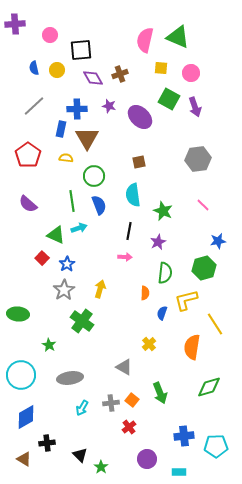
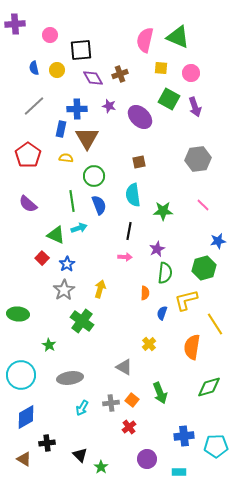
green star at (163, 211): rotated 24 degrees counterclockwise
purple star at (158, 242): moved 1 px left, 7 px down
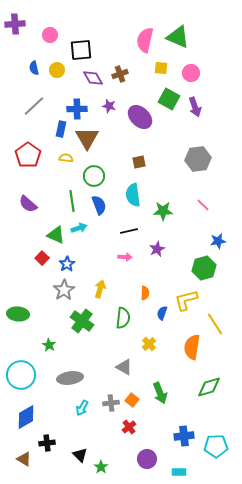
black line at (129, 231): rotated 66 degrees clockwise
green semicircle at (165, 273): moved 42 px left, 45 px down
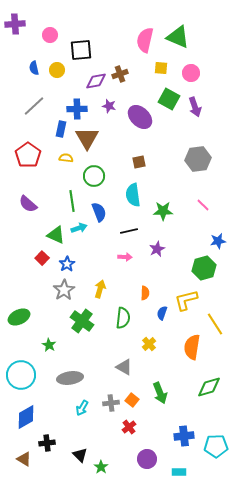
purple diamond at (93, 78): moved 3 px right, 3 px down; rotated 70 degrees counterclockwise
blue semicircle at (99, 205): moved 7 px down
green ellipse at (18, 314): moved 1 px right, 3 px down; rotated 30 degrees counterclockwise
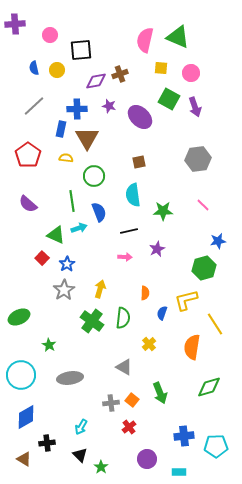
green cross at (82, 321): moved 10 px right
cyan arrow at (82, 408): moved 1 px left, 19 px down
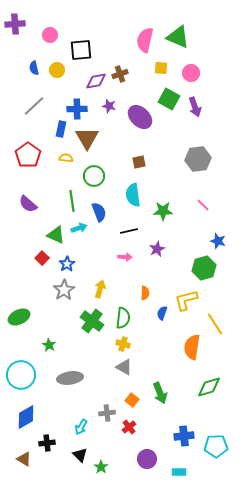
blue star at (218, 241): rotated 28 degrees clockwise
yellow cross at (149, 344): moved 26 px left; rotated 32 degrees counterclockwise
gray cross at (111, 403): moved 4 px left, 10 px down
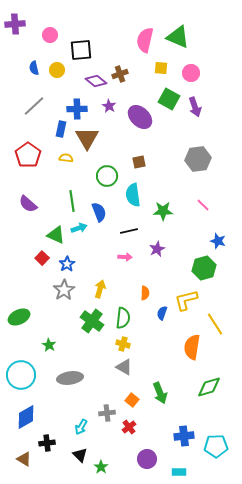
purple diamond at (96, 81): rotated 50 degrees clockwise
purple star at (109, 106): rotated 16 degrees clockwise
green circle at (94, 176): moved 13 px right
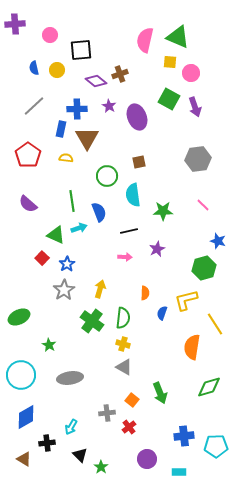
yellow square at (161, 68): moved 9 px right, 6 px up
purple ellipse at (140, 117): moved 3 px left; rotated 25 degrees clockwise
cyan arrow at (81, 427): moved 10 px left
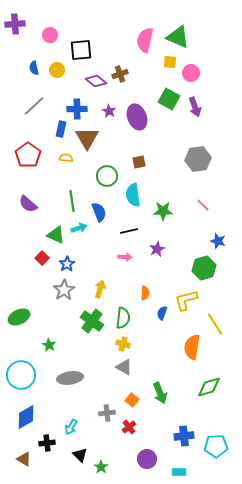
purple star at (109, 106): moved 5 px down
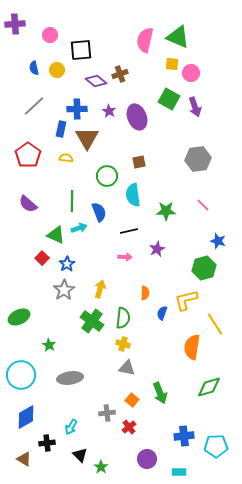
yellow square at (170, 62): moved 2 px right, 2 px down
green line at (72, 201): rotated 10 degrees clockwise
green star at (163, 211): moved 3 px right
gray triangle at (124, 367): moved 3 px right, 1 px down; rotated 18 degrees counterclockwise
